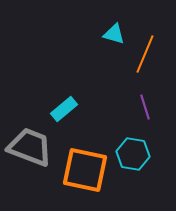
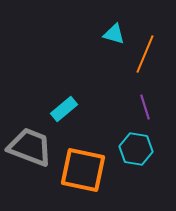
cyan hexagon: moved 3 px right, 5 px up
orange square: moved 2 px left
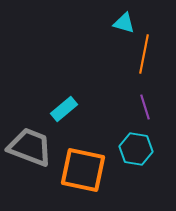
cyan triangle: moved 10 px right, 11 px up
orange line: moved 1 px left; rotated 12 degrees counterclockwise
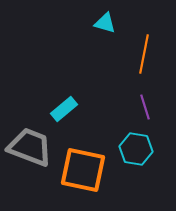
cyan triangle: moved 19 px left
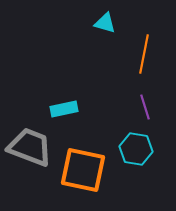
cyan rectangle: rotated 28 degrees clockwise
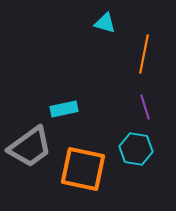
gray trapezoid: rotated 123 degrees clockwise
orange square: moved 1 px up
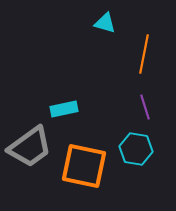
orange square: moved 1 px right, 3 px up
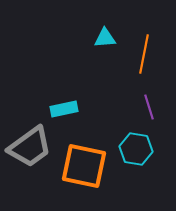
cyan triangle: moved 15 px down; rotated 20 degrees counterclockwise
purple line: moved 4 px right
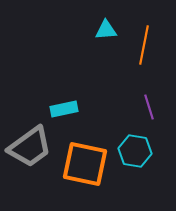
cyan triangle: moved 1 px right, 8 px up
orange line: moved 9 px up
cyan hexagon: moved 1 px left, 2 px down
orange square: moved 1 px right, 2 px up
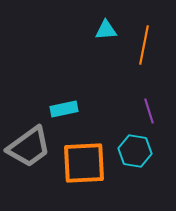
purple line: moved 4 px down
gray trapezoid: moved 1 px left
orange square: moved 1 px left, 1 px up; rotated 15 degrees counterclockwise
